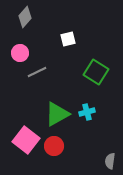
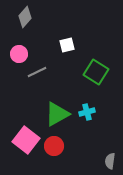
white square: moved 1 px left, 6 px down
pink circle: moved 1 px left, 1 px down
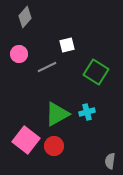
gray line: moved 10 px right, 5 px up
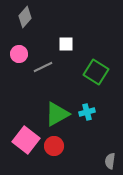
white square: moved 1 px left, 1 px up; rotated 14 degrees clockwise
gray line: moved 4 px left
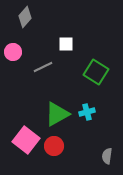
pink circle: moved 6 px left, 2 px up
gray semicircle: moved 3 px left, 5 px up
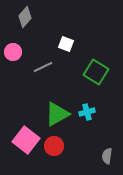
white square: rotated 21 degrees clockwise
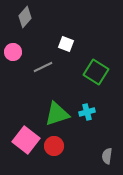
green triangle: rotated 12 degrees clockwise
